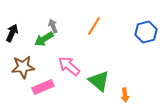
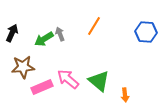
gray arrow: moved 7 px right, 8 px down
blue hexagon: rotated 20 degrees clockwise
pink arrow: moved 1 px left, 13 px down
pink rectangle: moved 1 px left
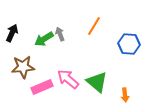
blue hexagon: moved 17 px left, 12 px down
green triangle: moved 2 px left, 1 px down
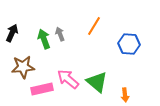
green arrow: rotated 102 degrees clockwise
pink rectangle: moved 2 px down; rotated 10 degrees clockwise
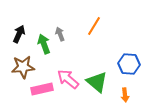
black arrow: moved 7 px right, 1 px down
green arrow: moved 5 px down
blue hexagon: moved 20 px down
